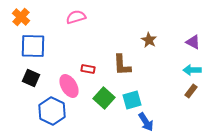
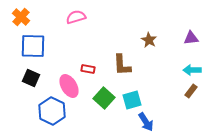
purple triangle: moved 2 px left, 4 px up; rotated 35 degrees counterclockwise
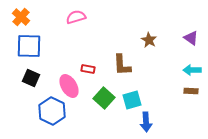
purple triangle: rotated 42 degrees clockwise
blue square: moved 4 px left
brown rectangle: rotated 56 degrees clockwise
blue arrow: rotated 30 degrees clockwise
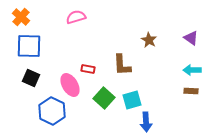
pink ellipse: moved 1 px right, 1 px up
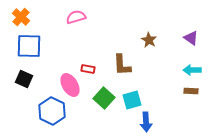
black square: moved 7 px left, 1 px down
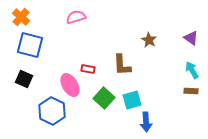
blue square: moved 1 px right, 1 px up; rotated 12 degrees clockwise
cyan arrow: rotated 60 degrees clockwise
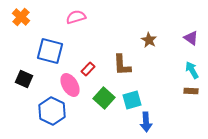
blue square: moved 20 px right, 6 px down
red rectangle: rotated 56 degrees counterclockwise
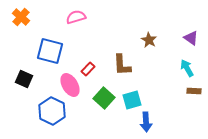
cyan arrow: moved 5 px left, 2 px up
brown rectangle: moved 3 px right
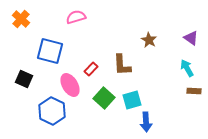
orange cross: moved 2 px down
red rectangle: moved 3 px right
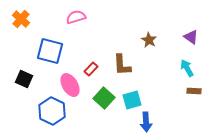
purple triangle: moved 1 px up
